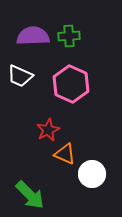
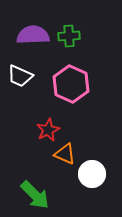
purple semicircle: moved 1 px up
green arrow: moved 5 px right
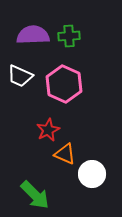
pink hexagon: moved 7 px left
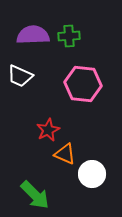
pink hexagon: moved 19 px right; rotated 18 degrees counterclockwise
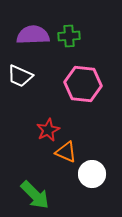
orange triangle: moved 1 px right, 2 px up
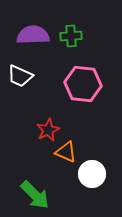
green cross: moved 2 px right
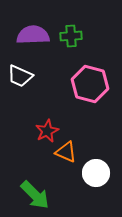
pink hexagon: moved 7 px right; rotated 9 degrees clockwise
red star: moved 1 px left, 1 px down
white circle: moved 4 px right, 1 px up
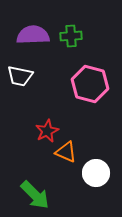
white trapezoid: rotated 12 degrees counterclockwise
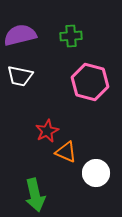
purple semicircle: moved 13 px left; rotated 12 degrees counterclockwise
pink hexagon: moved 2 px up
green arrow: rotated 32 degrees clockwise
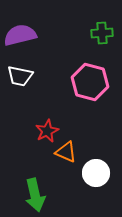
green cross: moved 31 px right, 3 px up
